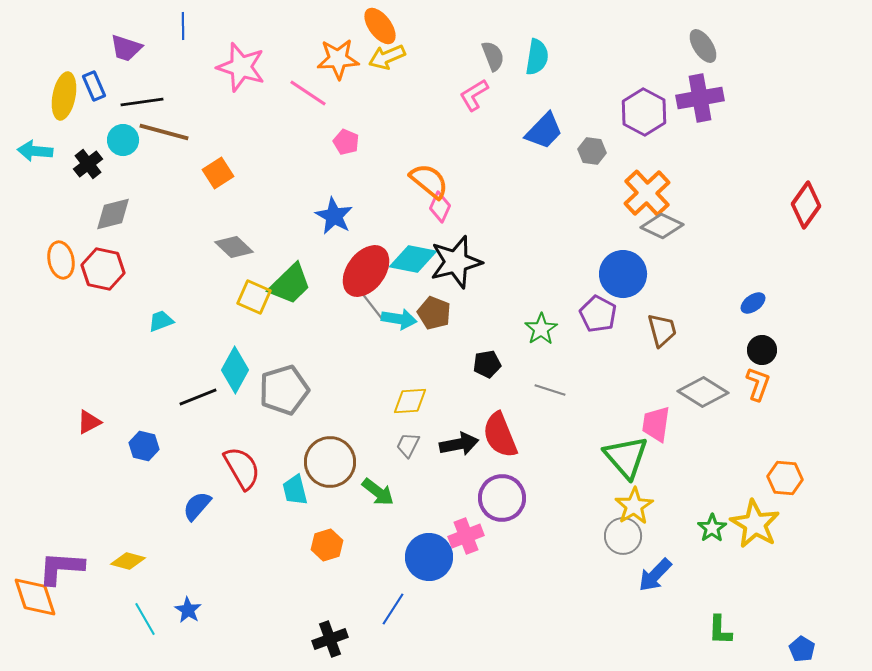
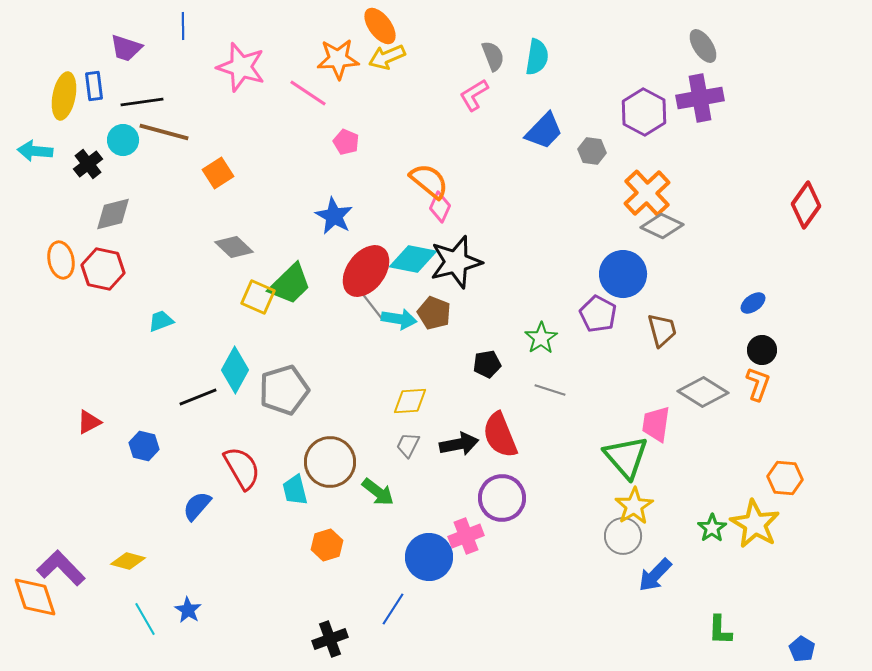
blue rectangle at (94, 86): rotated 16 degrees clockwise
yellow square at (254, 297): moved 4 px right
green star at (541, 329): moved 9 px down
purple L-shape at (61, 568): rotated 42 degrees clockwise
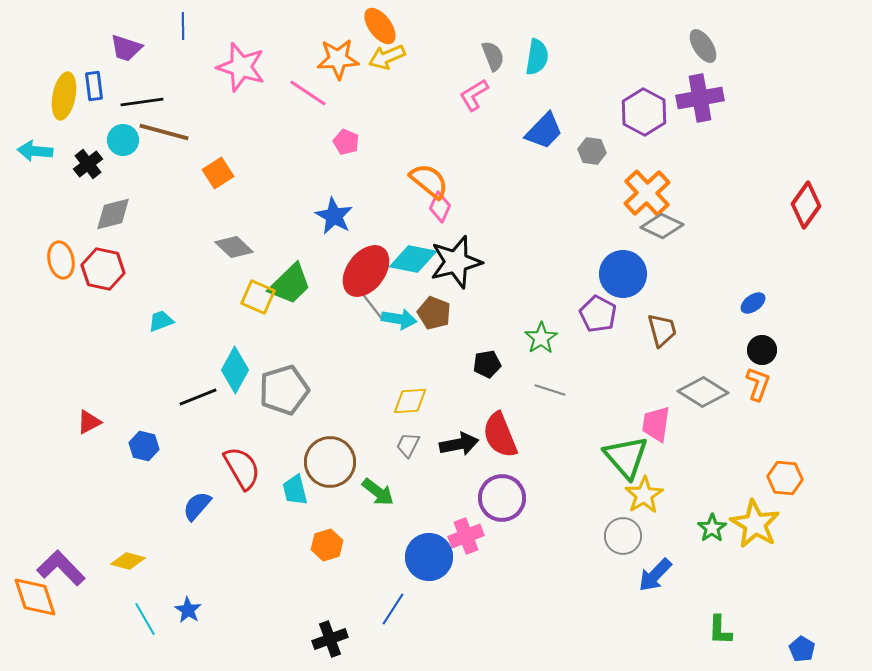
yellow star at (634, 506): moved 10 px right, 11 px up
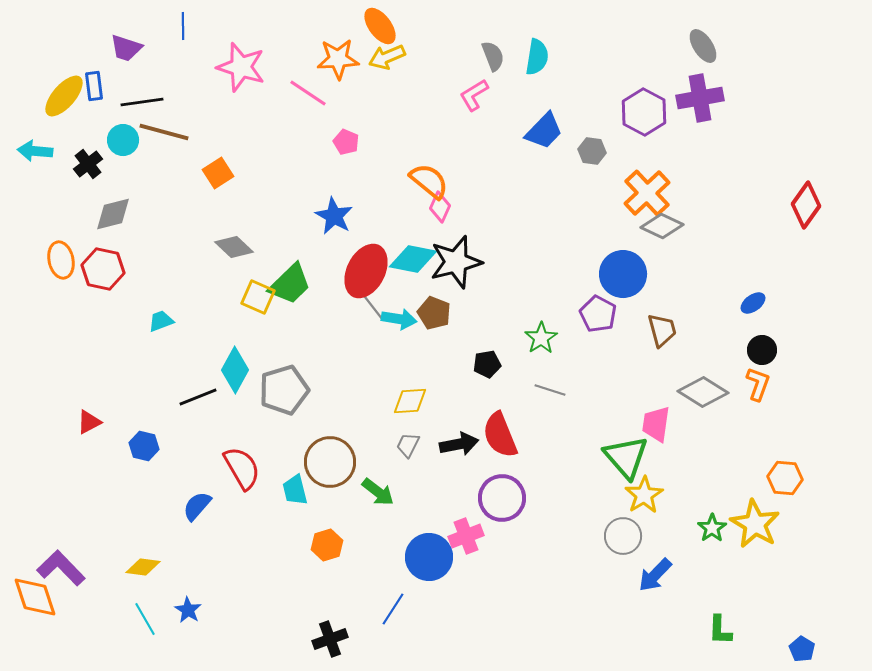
yellow ellipse at (64, 96): rotated 30 degrees clockwise
red ellipse at (366, 271): rotated 10 degrees counterclockwise
yellow diamond at (128, 561): moved 15 px right, 6 px down; rotated 8 degrees counterclockwise
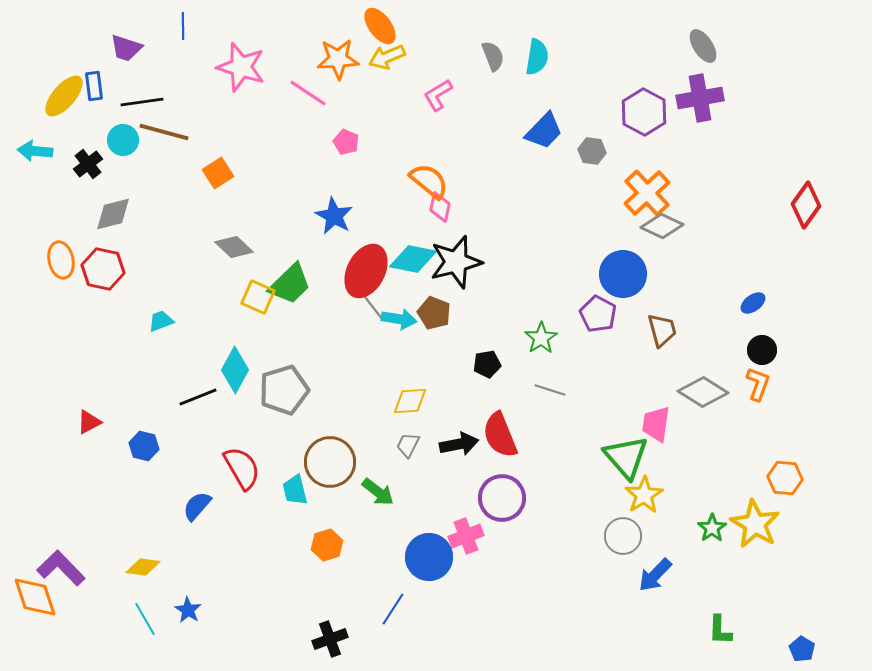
pink L-shape at (474, 95): moved 36 px left
pink diamond at (440, 207): rotated 12 degrees counterclockwise
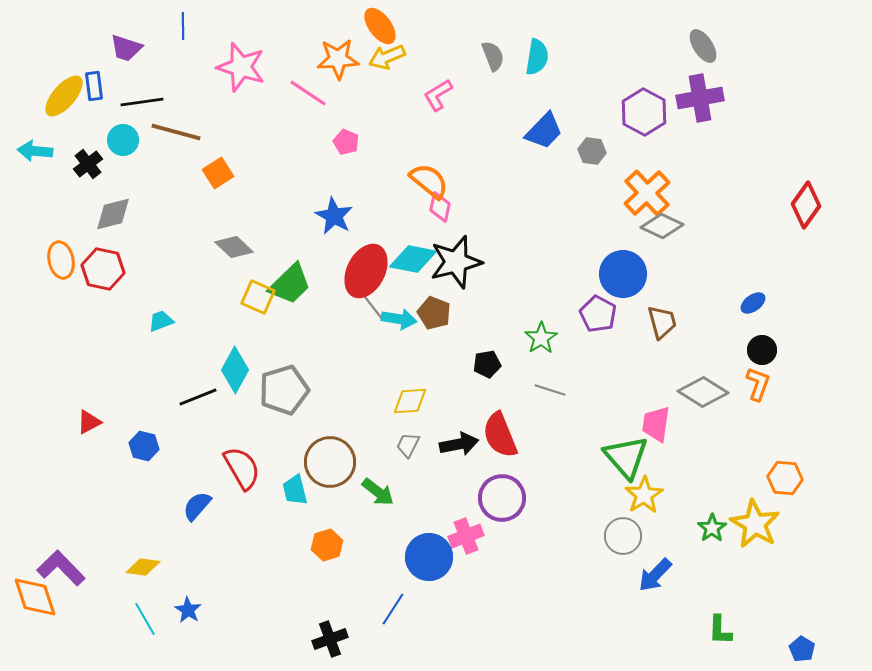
brown line at (164, 132): moved 12 px right
brown trapezoid at (662, 330): moved 8 px up
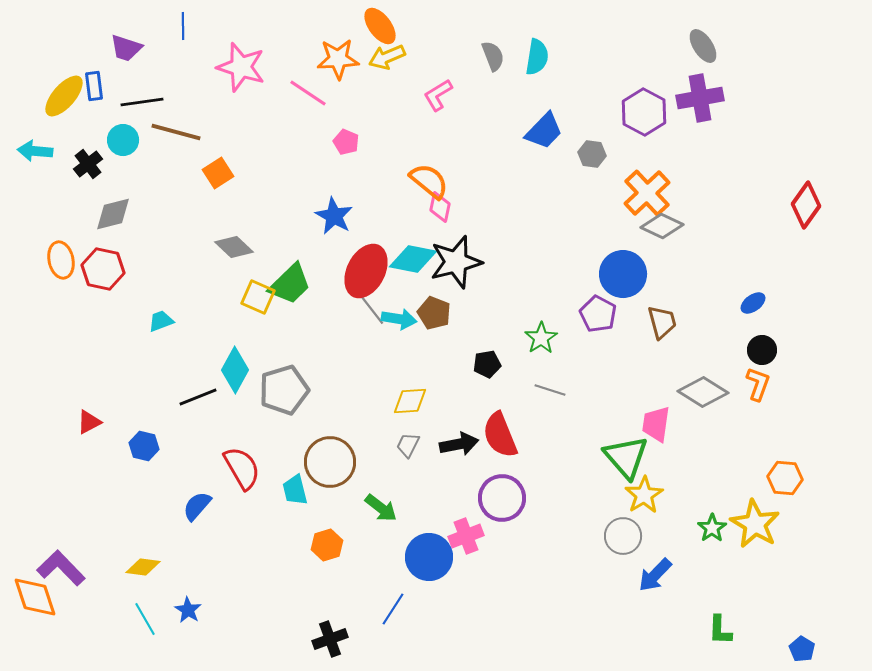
gray hexagon at (592, 151): moved 3 px down
gray line at (372, 306): moved 4 px down
green arrow at (378, 492): moved 3 px right, 16 px down
